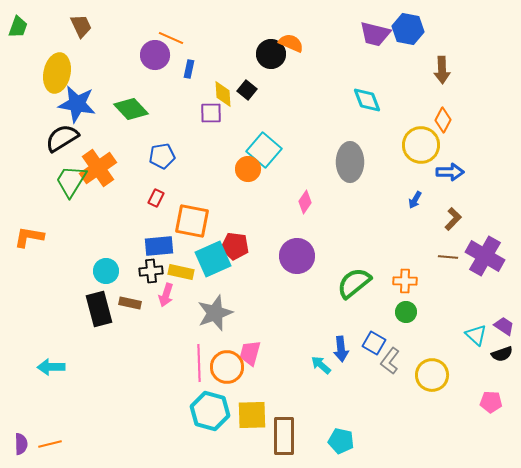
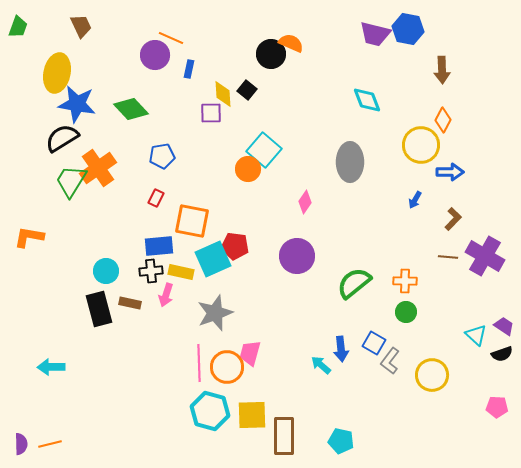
pink pentagon at (491, 402): moved 6 px right, 5 px down
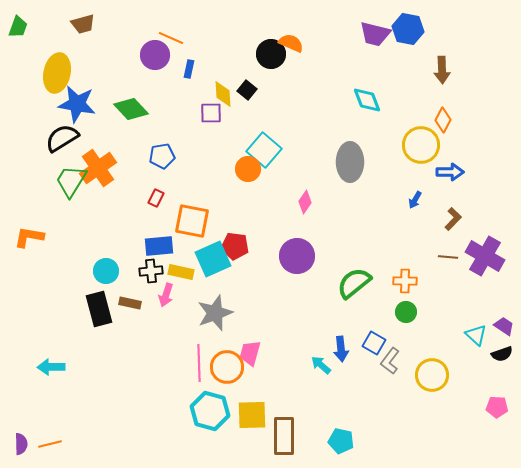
brown trapezoid at (81, 26): moved 2 px right, 2 px up; rotated 100 degrees clockwise
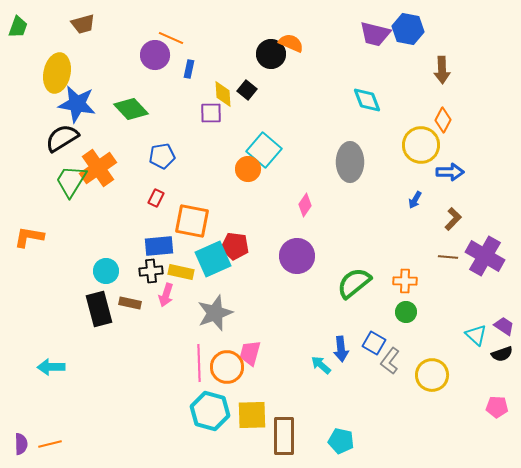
pink diamond at (305, 202): moved 3 px down
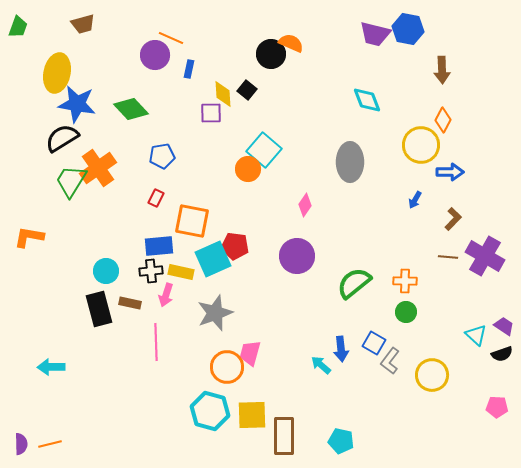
pink line at (199, 363): moved 43 px left, 21 px up
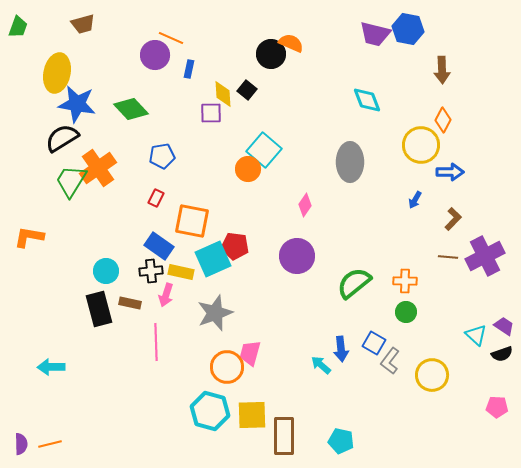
blue rectangle at (159, 246): rotated 40 degrees clockwise
purple cross at (485, 256): rotated 33 degrees clockwise
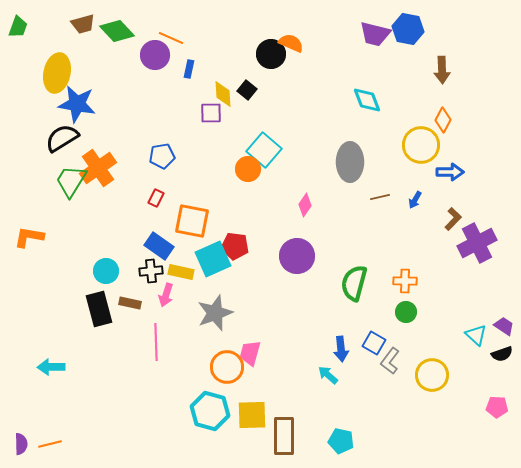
green diamond at (131, 109): moved 14 px left, 78 px up
purple cross at (485, 256): moved 8 px left, 13 px up
brown line at (448, 257): moved 68 px left, 60 px up; rotated 18 degrees counterclockwise
green semicircle at (354, 283): rotated 36 degrees counterclockwise
cyan arrow at (321, 365): moved 7 px right, 10 px down
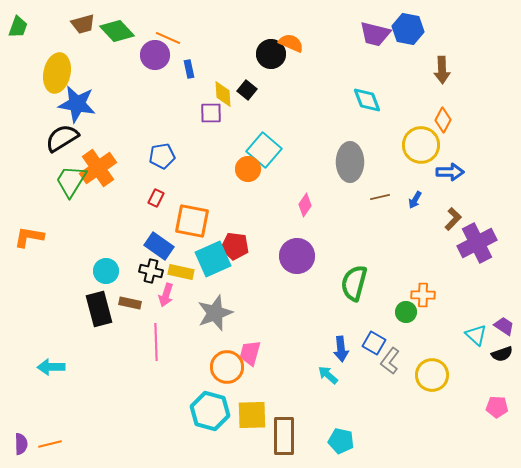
orange line at (171, 38): moved 3 px left
blue rectangle at (189, 69): rotated 24 degrees counterclockwise
black cross at (151, 271): rotated 20 degrees clockwise
orange cross at (405, 281): moved 18 px right, 14 px down
